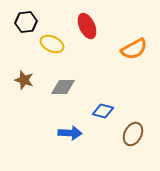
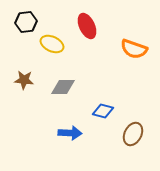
orange semicircle: rotated 48 degrees clockwise
brown star: rotated 12 degrees counterclockwise
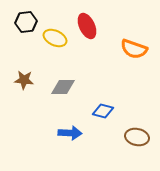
yellow ellipse: moved 3 px right, 6 px up
brown ellipse: moved 4 px right, 3 px down; rotated 75 degrees clockwise
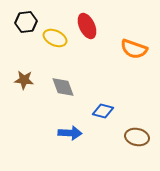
gray diamond: rotated 70 degrees clockwise
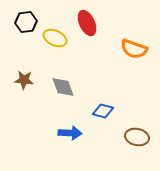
red ellipse: moved 3 px up
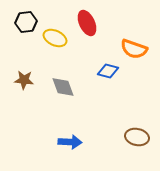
blue diamond: moved 5 px right, 40 px up
blue arrow: moved 9 px down
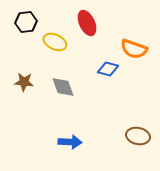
yellow ellipse: moved 4 px down
blue diamond: moved 2 px up
brown star: moved 2 px down
brown ellipse: moved 1 px right, 1 px up
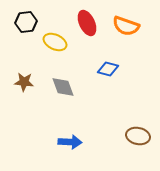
orange semicircle: moved 8 px left, 23 px up
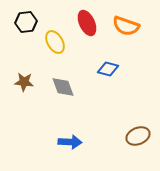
yellow ellipse: rotated 35 degrees clockwise
brown ellipse: rotated 35 degrees counterclockwise
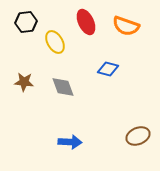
red ellipse: moved 1 px left, 1 px up
